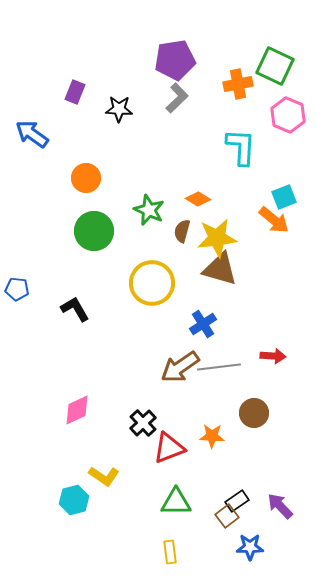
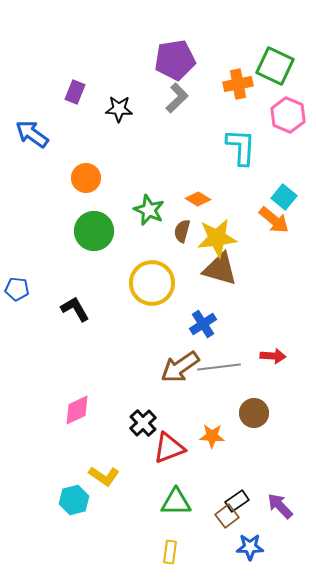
cyan square: rotated 30 degrees counterclockwise
yellow rectangle: rotated 15 degrees clockwise
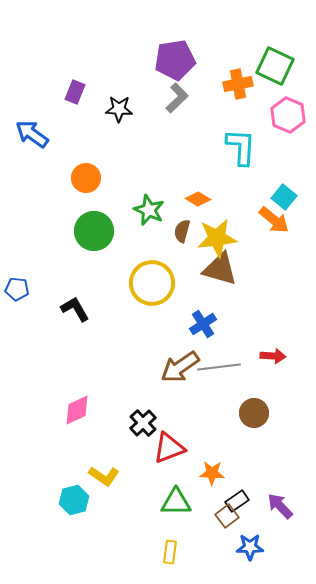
orange star: moved 37 px down
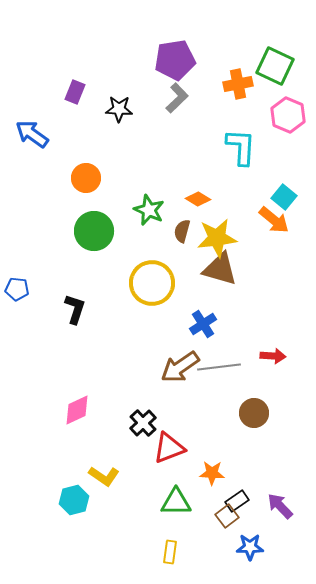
black L-shape: rotated 48 degrees clockwise
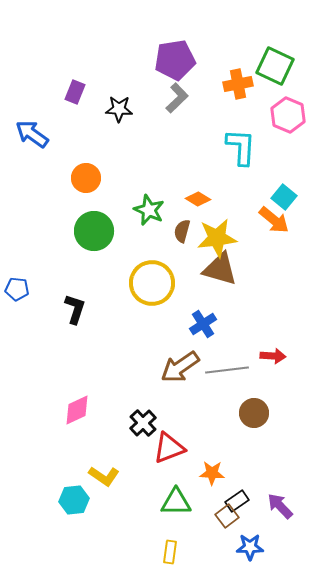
gray line: moved 8 px right, 3 px down
cyan hexagon: rotated 8 degrees clockwise
